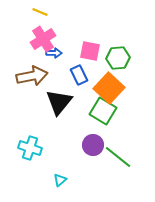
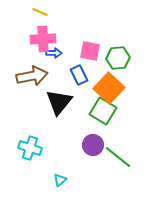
pink cross: rotated 30 degrees clockwise
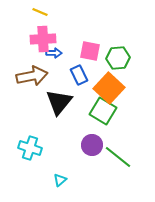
purple circle: moved 1 px left
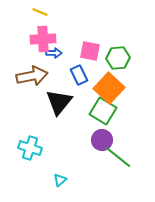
purple circle: moved 10 px right, 5 px up
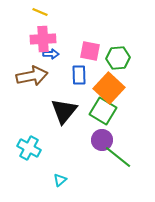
blue arrow: moved 3 px left, 1 px down
blue rectangle: rotated 24 degrees clockwise
black triangle: moved 5 px right, 9 px down
cyan cross: moved 1 px left; rotated 10 degrees clockwise
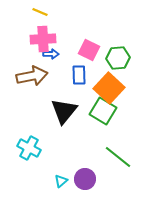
pink square: moved 1 px left, 1 px up; rotated 15 degrees clockwise
purple circle: moved 17 px left, 39 px down
cyan triangle: moved 1 px right, 1 px down
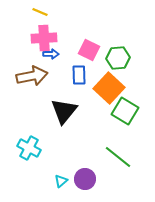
pink cross: moved 1 px right, 1 px up
green square: moved 22 px right
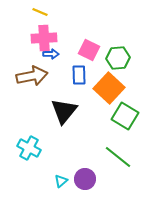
green square: moved 5 px down
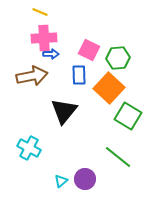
green square: moved 3 px right
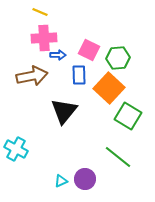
blue arrow: moved 7 px right, 1 px down
cyan cross: moved 13 px left, 1 px down
cyan triangle: rotated 16 degrees clockwise
